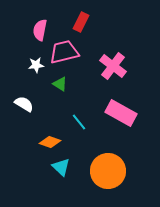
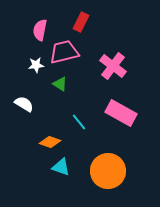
cyan triangle: rotated 24 degrees counterclockwise
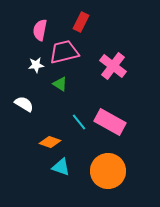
pink rectangle: moved 11 px left, 9 px down
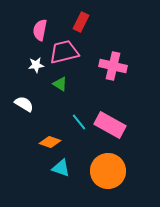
pink cross: rotated 24 degrees counterclockwise
pink rectangle: moved 3 px down
cyan triangle: moved 1 px down
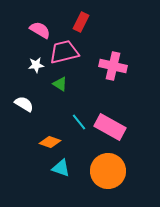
pink semicircle: rotated 110 degrees clockwise
pink rectangle: moved 2 px down
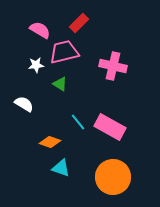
red rectangle: moved 2 px left, 1 px down; rotated 18 degrees clockwise
cyan line: moved 1 px left
orange circle: moved 5 px right, 6 px down
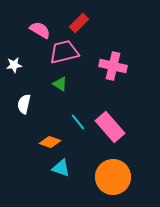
white star: moved 22 px left
white semicircle: rotated 108 degrees counterclockwise
pink rectangle: rotated 20 degrees clockwise
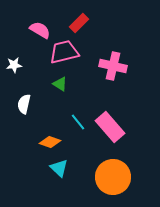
cyan triangle: moved 2 px left; rotated 24 degrees clockwise
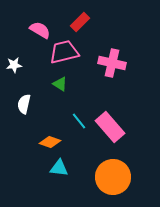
red rectangle: moved 1 px right, 1 px up
pink cross: moved 1 px left, 3 px up
cyan line: moved 1 px right, 1 px up
cyan triangle: rotated 36 degrees counterclockwise
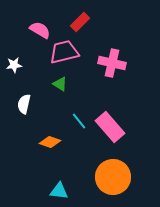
cyan triangle: moved 23 px down
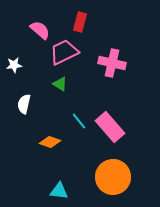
red rectangle: rotated 30 degrees counterclockwise
pink semicircle: rotated 10 degrees clockwise
pink trapezoid: rotated 12 degrees counterclockwise
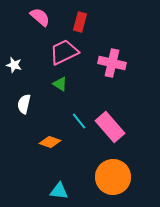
pink semicircle: moved 13 px up
white star: rotated 21 degrees clockwise
